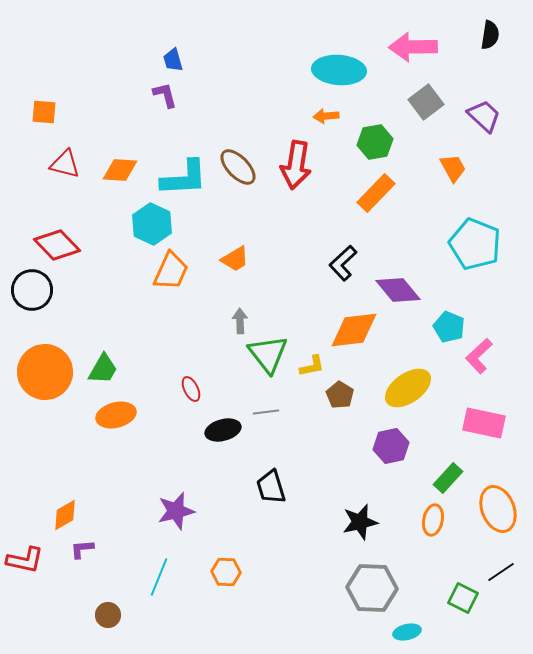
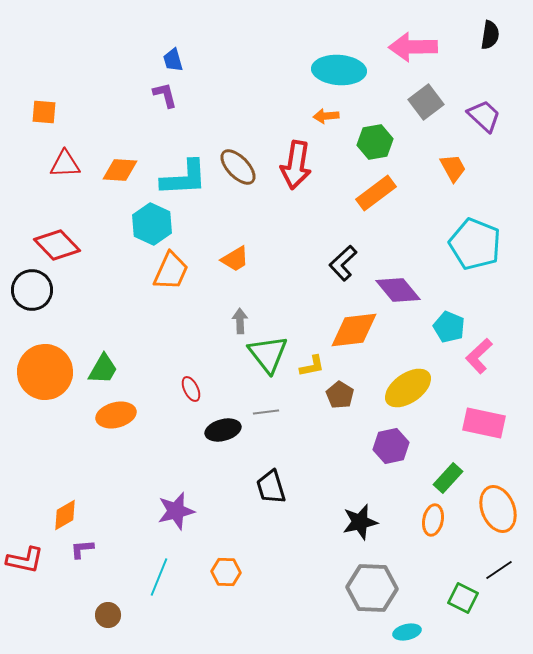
red triangle at (65, 164): rotated 16 degrees counterclockwise
orange rectangle at (376, 193): rotated 9 degrees clockwise
black line at (501, 572): moved 2 px left, 2 px up
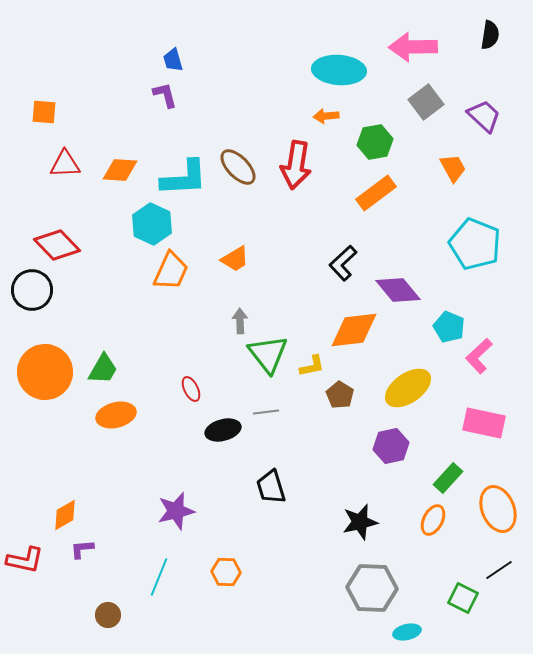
orange ellipse at (433, 520): rotated 16 degrees clockwise
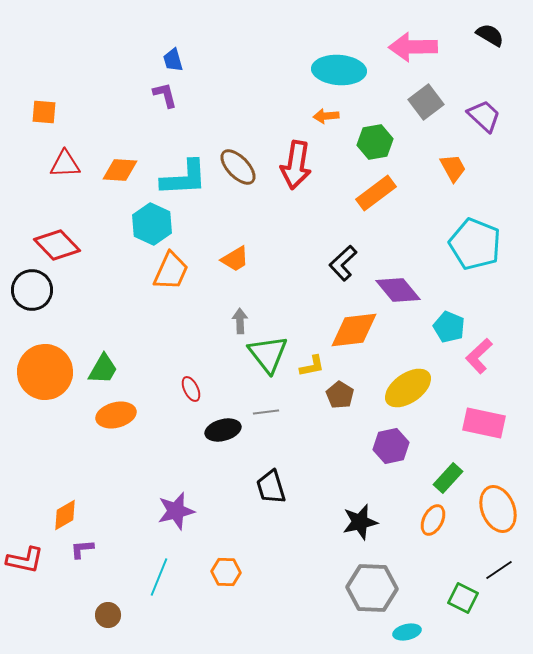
black semicircle at (490, 35): rotated 68 degrees counterclockwise
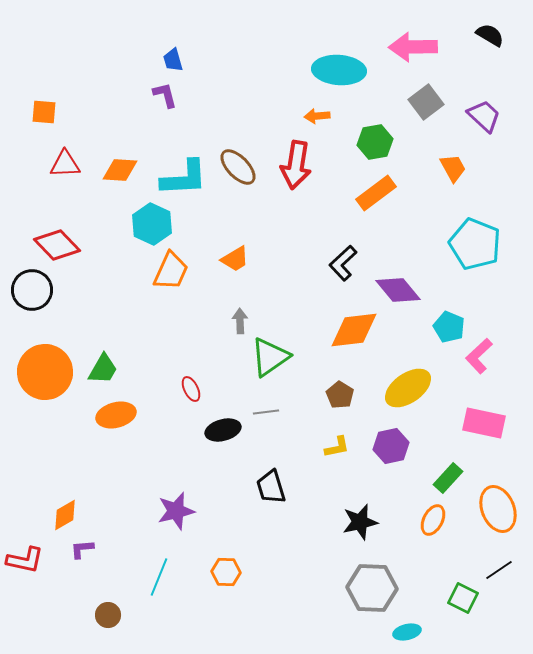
orange arrow at (326, 116): moved 9 px left
green triangle at (268, 354): moved 2 px right, 3 px down; rotated 33 degrees clockwise
yellow L-shape at (312, 366): moved 25 px right, 81 px down
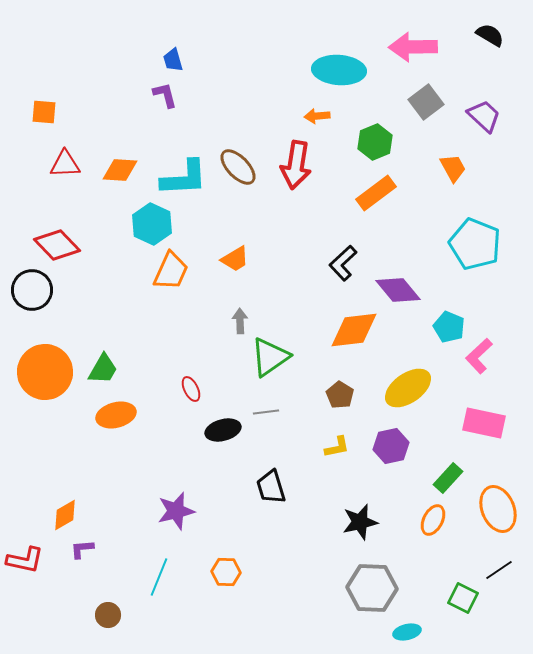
green hexagon at (375, 142): rotated 12 degrees counterclockwise
